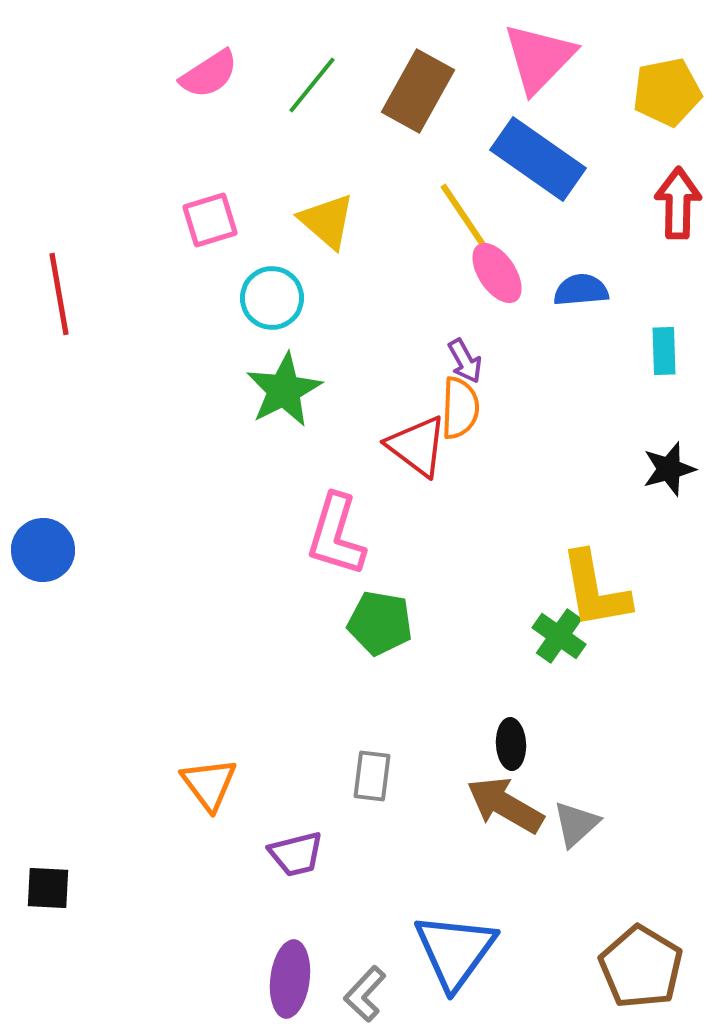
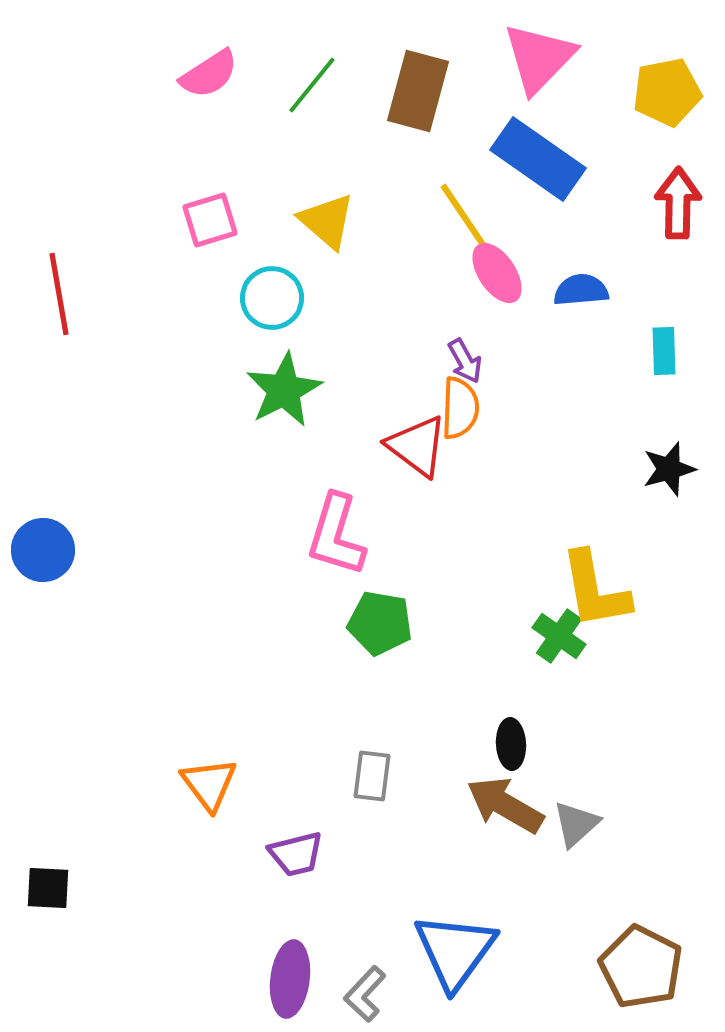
brown rectangle: rotated 14 degrees counterclockwise
brown pentagon: rotated 4 degrees counterclockwise
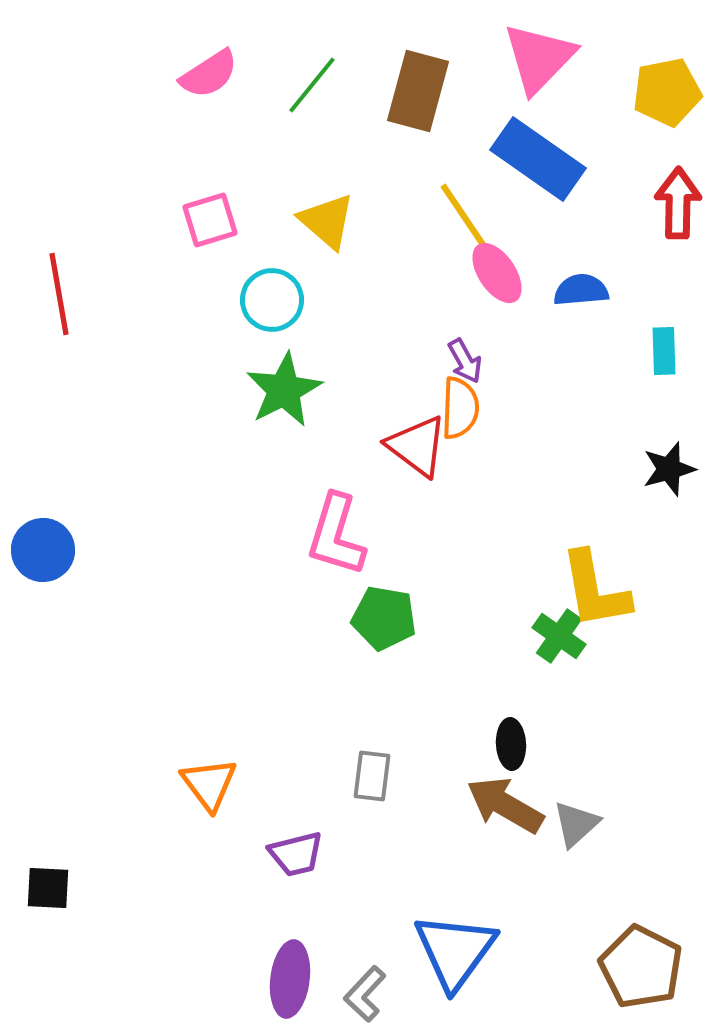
cyan circle: moved 2 px down
green pentagon: moved 4 px right, 5 px up
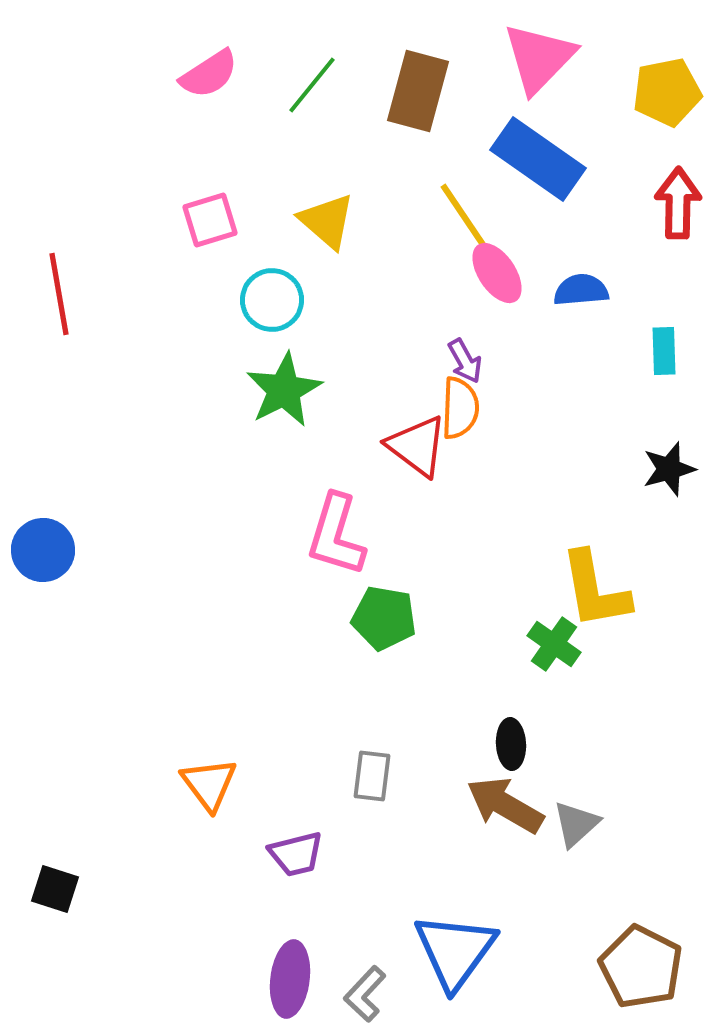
green cross: moved 5 px left, 8 px down
black square: moved 7 px right, 1 px down; rotated 15 degrees clockwise
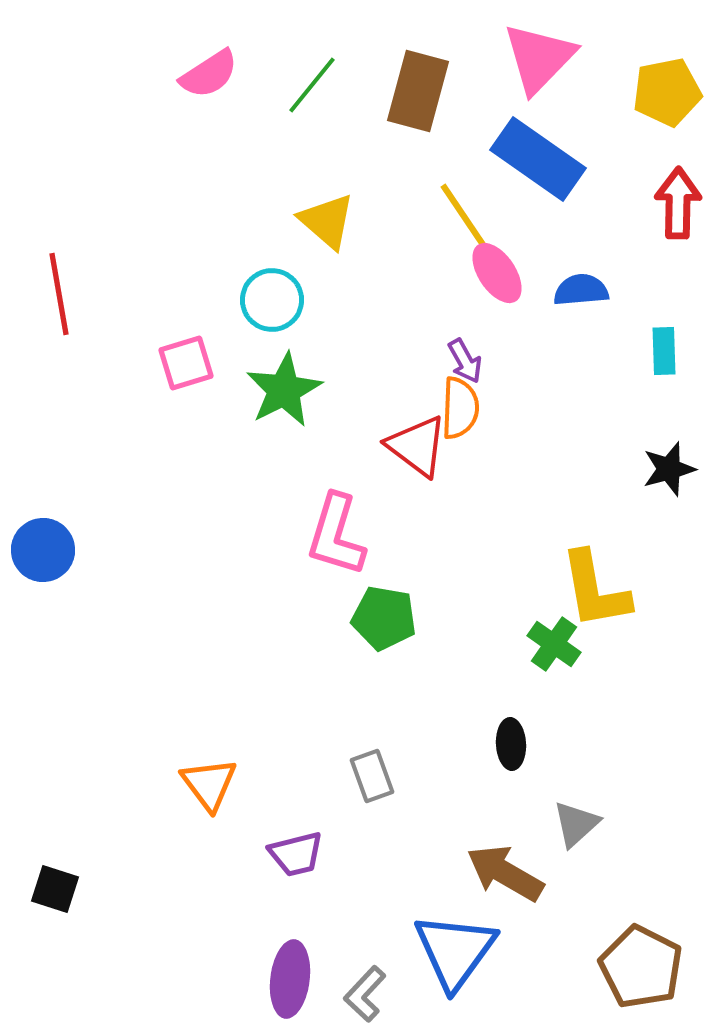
pink square: moved 24 px left, 143 px down
gray rectangle: rotated 27 degrees counterclockwise
brown arrow: moved 68 px down
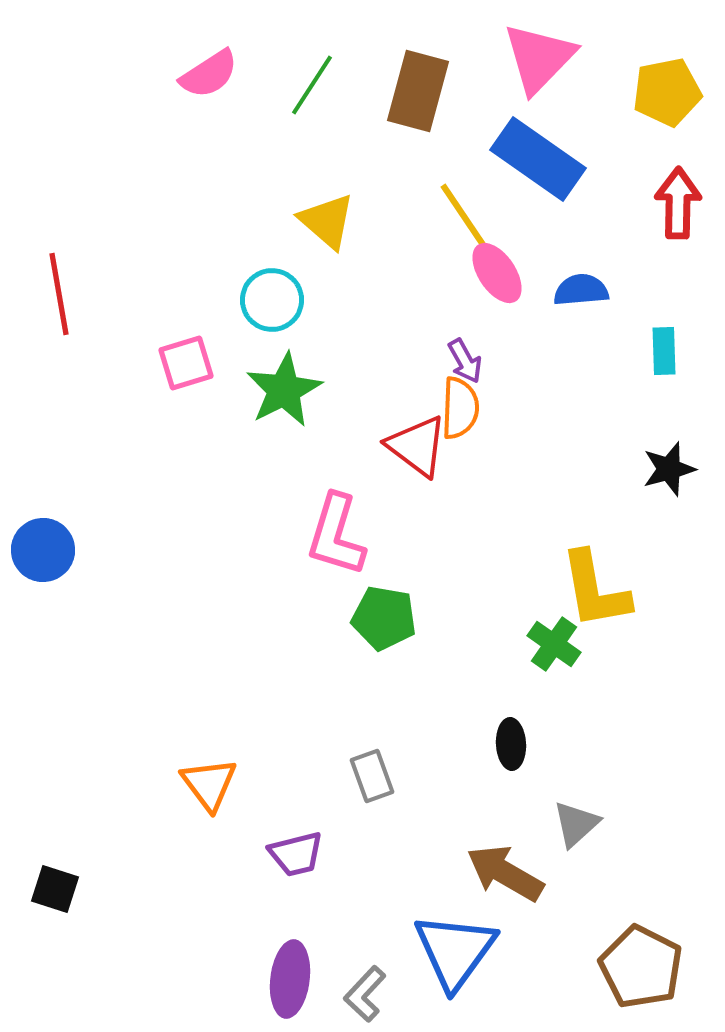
green line: rotated 6 degrees counterclockwise
